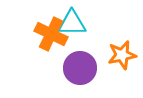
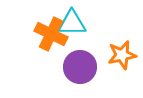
purple circle: moved 1 px up
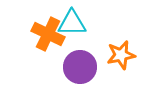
orange cross: moved 3 px left
orange star: moved 1 px left
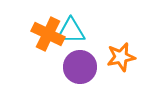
cyan triangle: moved 1 px left, 8 px down
orange star: moved 2 px down
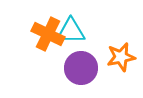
purple circle: moved 1 px right, 1 px down
